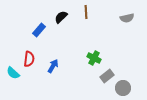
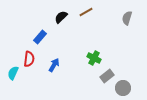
brown line: rotated 64 degrees clockwise
gray semicircle: rotated 120 degrees clockwise
blue rectangle: moved 1 px right, 7 px down
blue arrow: moved 1 px right, 1 px up
cyan semicircle: rotated 72 degrees clockwise
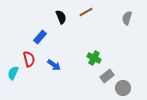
black semicircle: rotated 112 degrees clockwise
red semicircle: rotated 21 degrees counterclockwise
blue arrow: rotated 96 degrees clockwise
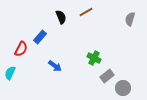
gray semicircle: moved 3 px right, 1 px down
red semicircle: moved 8 px left, 10 px up; rotated 42 degrees clockwise
blue arrow: moved 1 px right, 1 px down
cyan semicircle: moved 3 px left
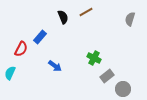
black semicircle: moved 2 px right
gray circle: moved 1 px down
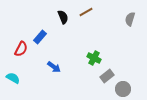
blue arrow: moved 1 px left, 1 px down
cyan semicircle: moved 3 px right, 5 px down; rotated 96 degrees clockwise
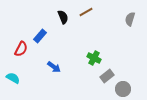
blue rectangle: moved 1 px up
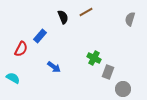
gray rectangle: moved 1 px right, 4 px up; rotated 32 degrees counterclockwise
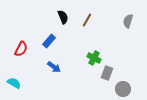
brown line: moved 1 px right, 8 px down; rotated 32 degrees counterclockwise
gray semicircle: moved 2 px left, 2 px down
blue rectangle: moved 9 px right, 5 px down
gray rectangle: moved 1 px left, 1 px down
cyan semicircle: moved 1 px right, 5 px down
